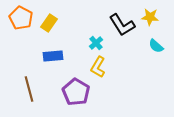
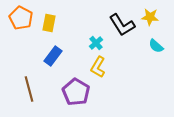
yellow rectangle: rotated 24 degrees counterclockwise
blue rectangle: rotated 48 degrees counterclockwise
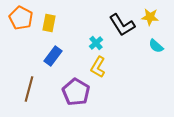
brown line: rotated 30 degrees clockwise
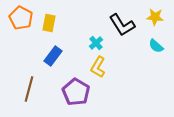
yellow star: moved 5 px right
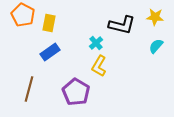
orange pentagon: moved 2 px right, 3 px up
black L-shape: rotated 44 degrees counterclockwise
cyan semicircle: rotated 91 degrees clockwise
blue rectangle: moved 3 px left, 4 px up; rotated 18 degrees clockwise
yellow L-shape: moved 1 px right, 1 px up
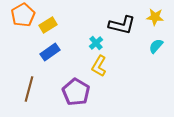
orange pentagon: rotated 15 degrees clockwise
yellow rectangle: moved 1 px left, 2 px down; rotated 48 degrees clockwise
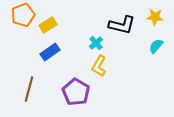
orange pentagon: rotated 10 degrees clockwise
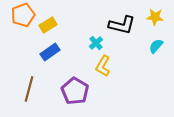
yellow L-shape: moved 4 px right
purple pentagon: moved 1 px left, 1 px up
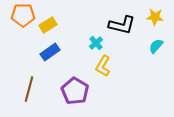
orange pentagon: rotated 20 degrees clockwise
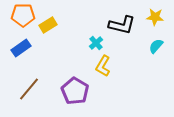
blue rectangle: moved 29 px left, 4 px up
brown line: rotated 25 degrees clockwise
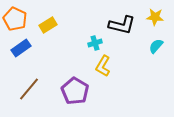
orange pentagon: moved 8 px left, 4 px down; rotated 25 degrees clockwise
cyan cross: moved 1 px left; rotated 24 degrees clockwise
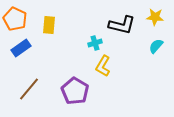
yellow rectangle: moved 1 px right; rotated 54 degrees counterclockwise
